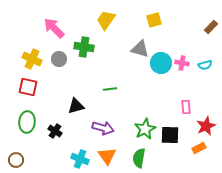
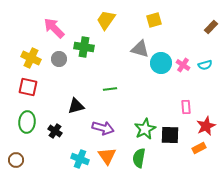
yellow cross: moved 1 px left, 1 px up
pink cross: moved 1 px right, 2 px down; rotated 24 degrees clockwise
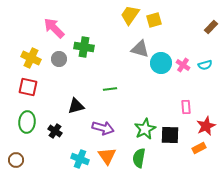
yellow trapezoid: moved 24 px right, 5 px up
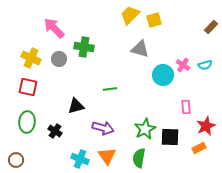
yellow trapezoid: rotated 10 degrees clockwise
cyan circle: moved 2 px right, 12 px down
black square: moved 2 px down
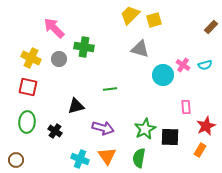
orange rectangle: moved 1 px right, 2 px down; rotated 32 degrees counterclockwise
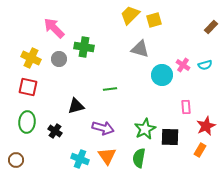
cyan circle: moved 1 px left
